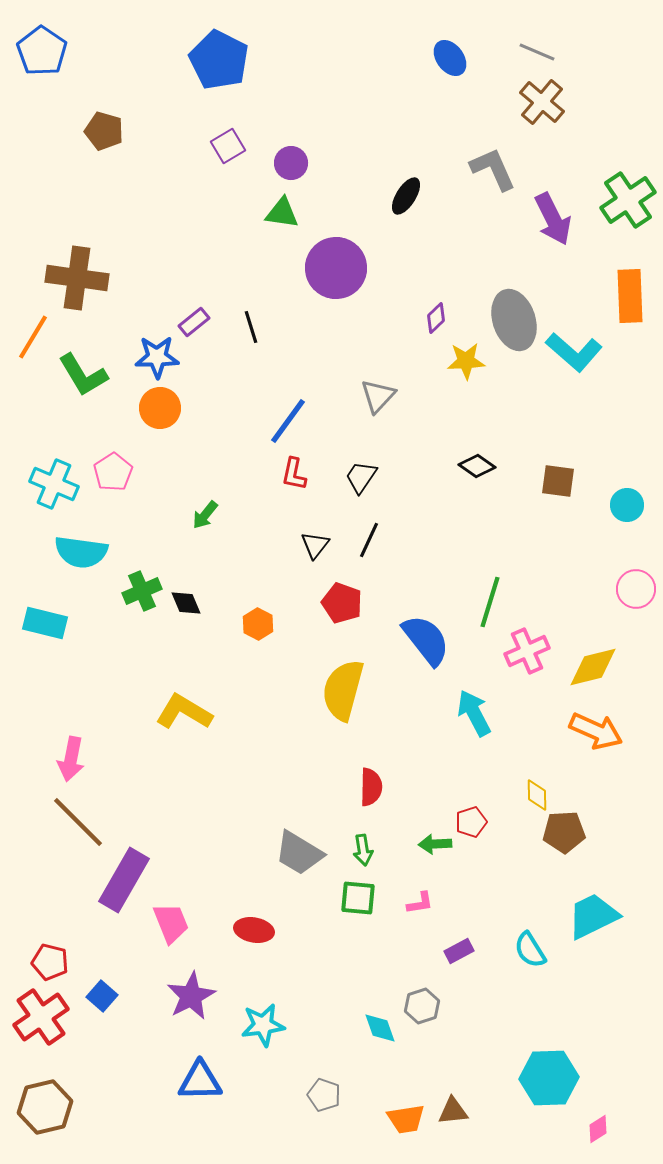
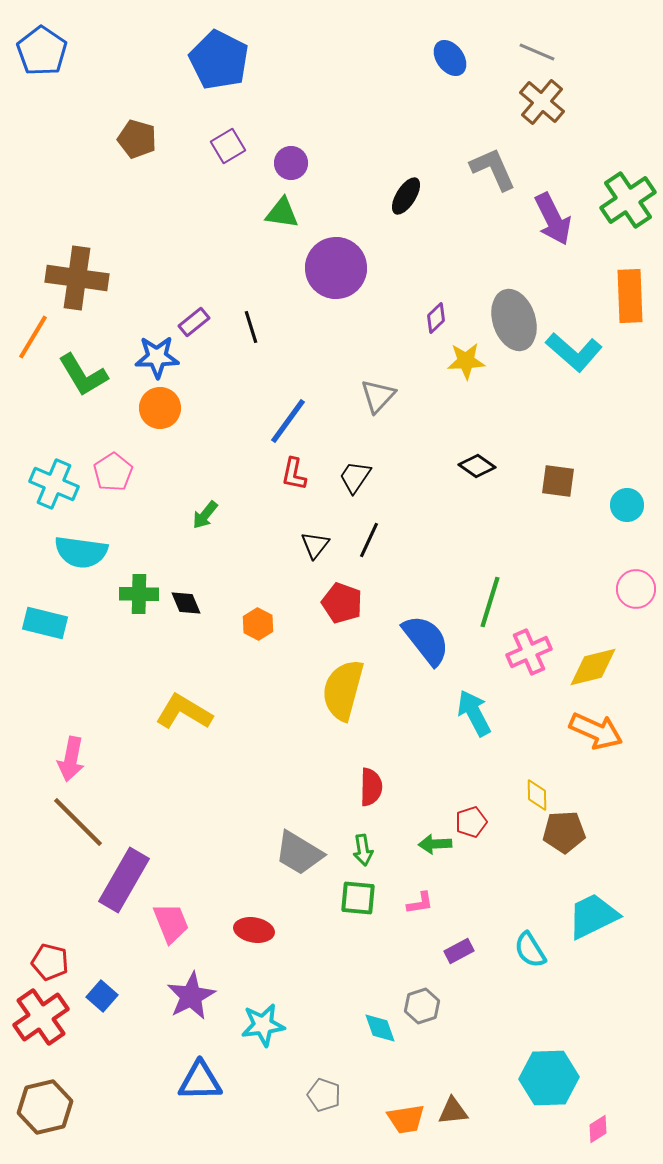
brown pentagon at (104, 131): moved 33 px right, 8 px down
black trapezoid at (361, 477): moved 6 px left
green cross at (142, 591): moved 3 px left, 3 px down; rotated 24 degrees clockwise
pink cross at (527, 651): moved 2 px right, 1 px down
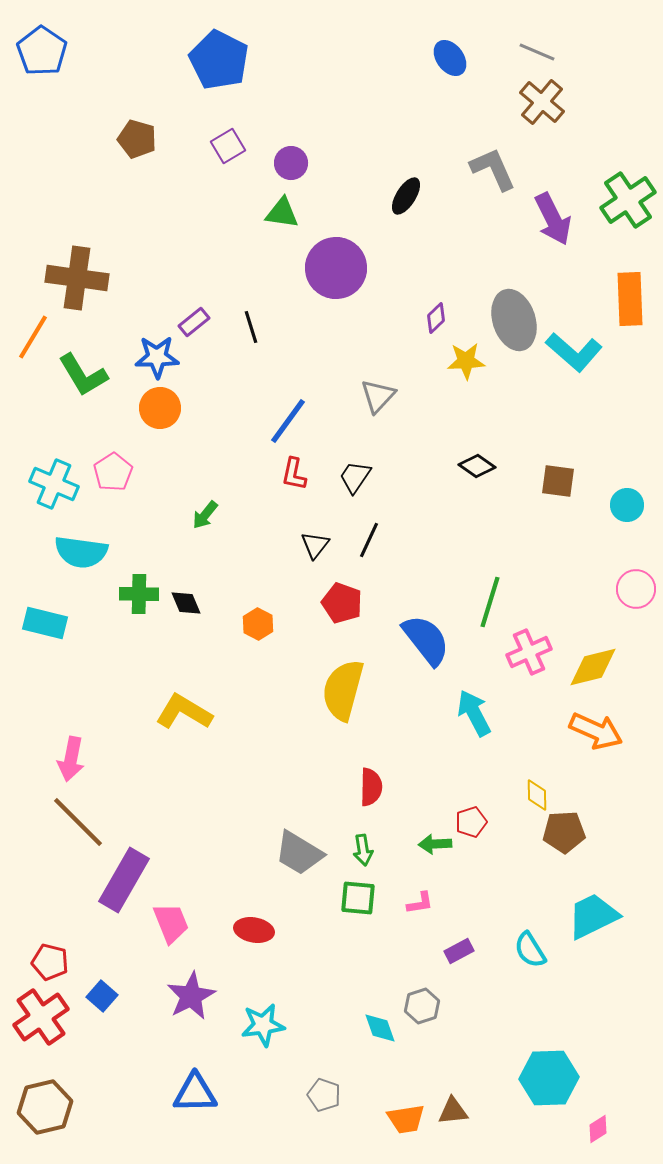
orange rectangle at (630, 296): moved 3 px down
blue triangle at (200, 1081): moved 5 px left, 12 px down
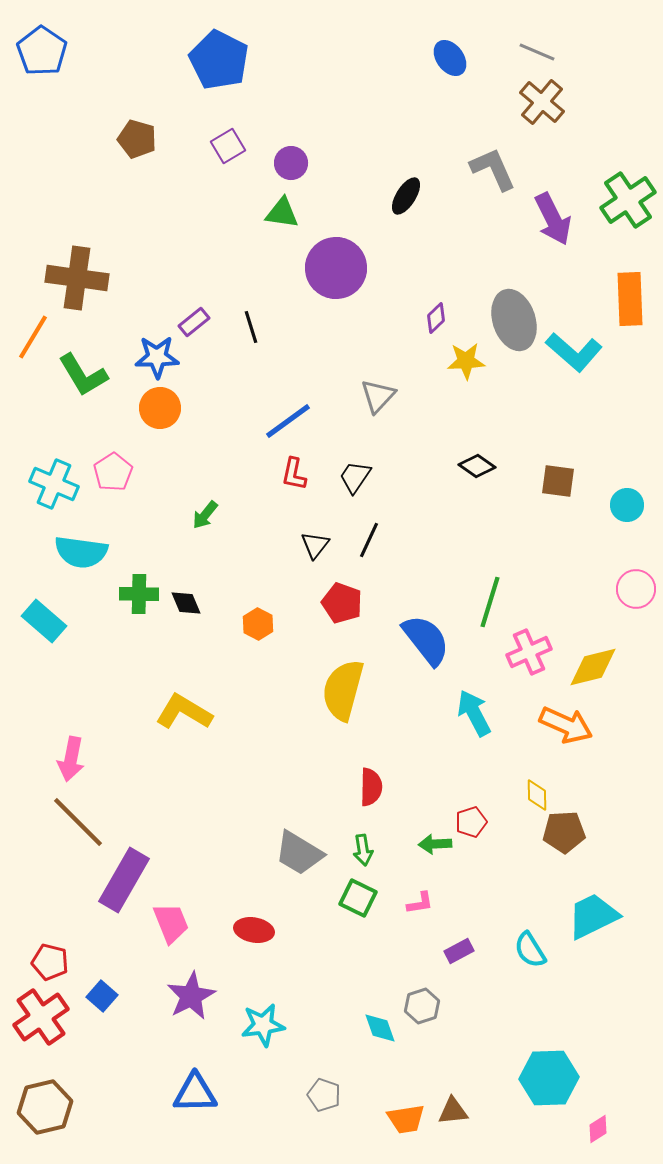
blue line at (288, 421): rotated 18 degrees clockwise
cyan rectangle at (45, 623): moved 1 px left, 2 px up; rotated 27 degrees clockwise
orange arrow at (596, 731): moved 30 px left, 6 px up
green square at (358, 898): rotated 21 degrees clockwise
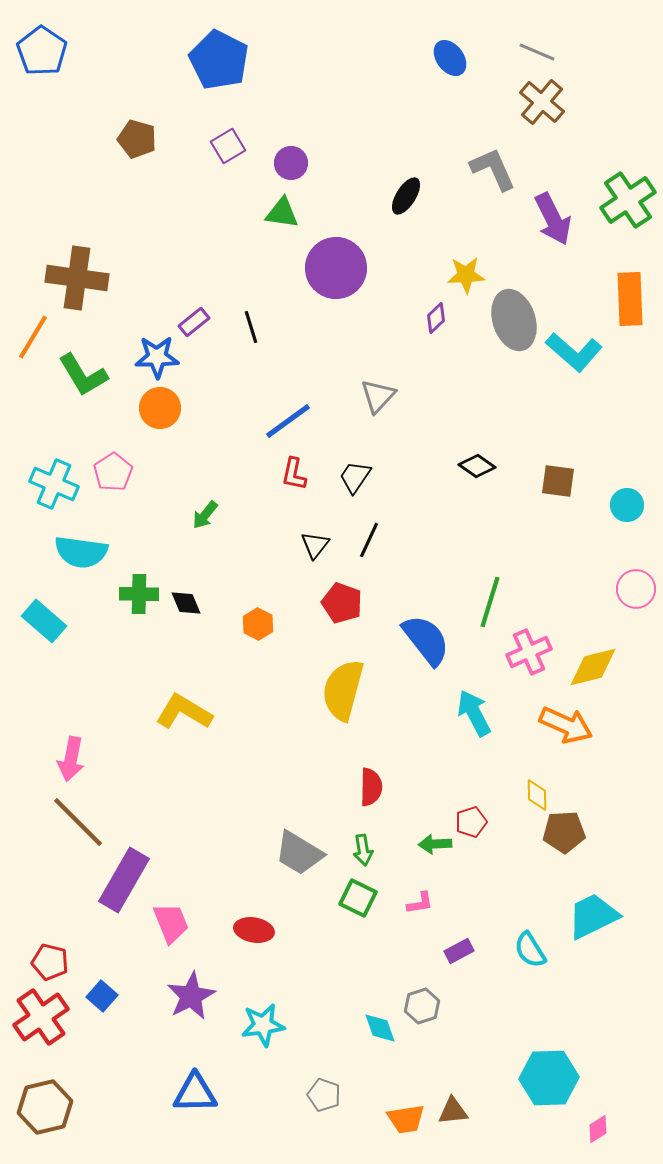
yellow star at (466, 361): moved 86 px up
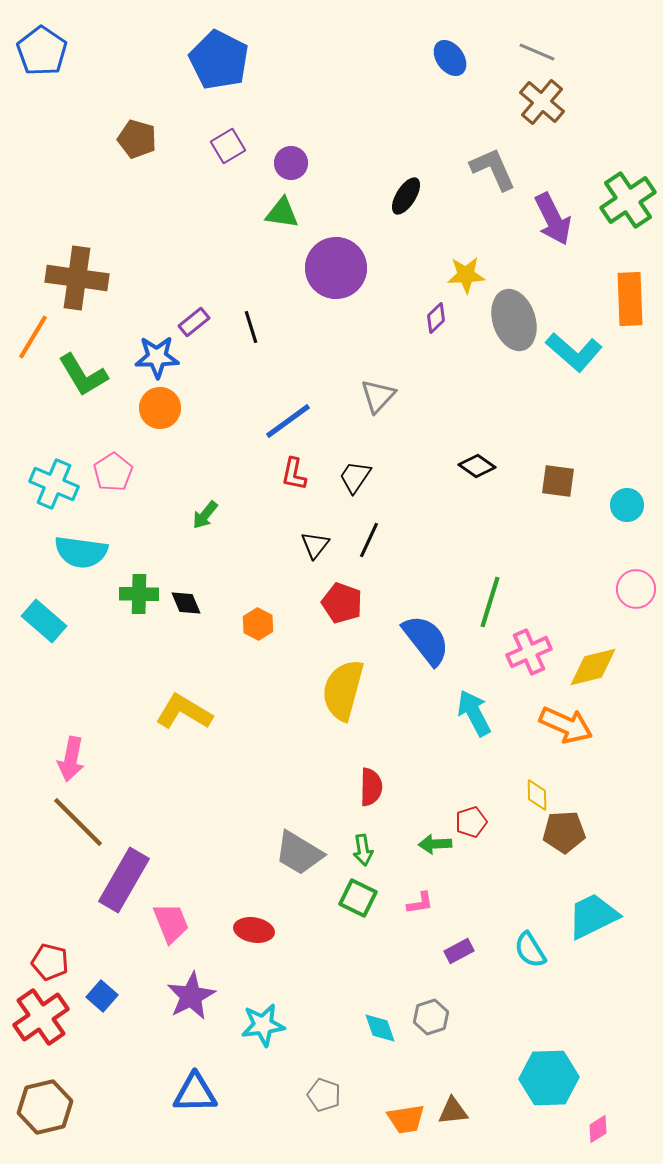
gray hexagon at (422, 1006): moved 9 px right, 11 px down
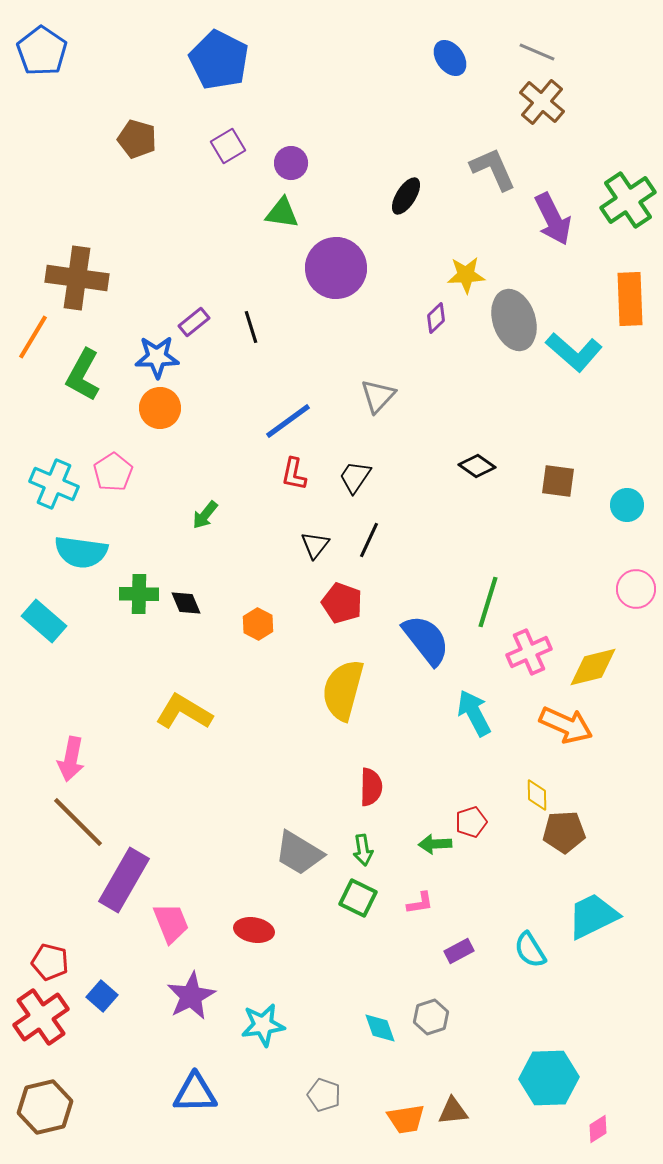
green L-shape at (83, 375): rotated 60 degrees clockwise
green line at (490, 602): moved 2 px left
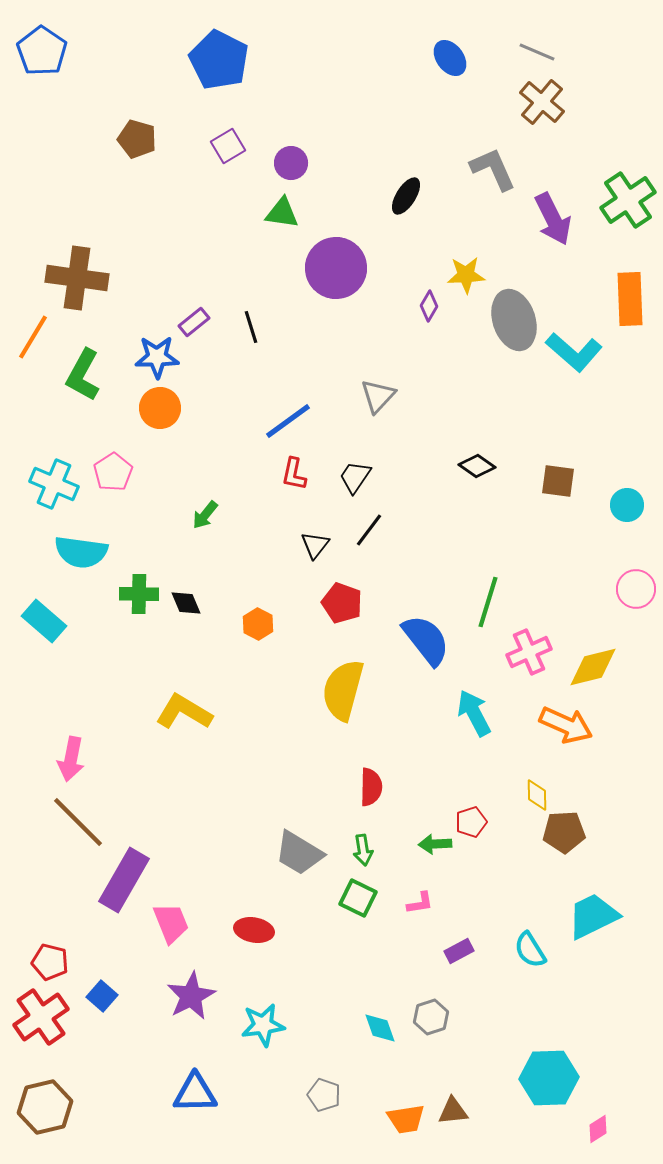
purple diamond at (436, 318): moved 7 px left, 12 px up; rotated 16 degrees counterclockwise
black line at (369, 540): moved 10 px up; rotated 12 degrees clockwise
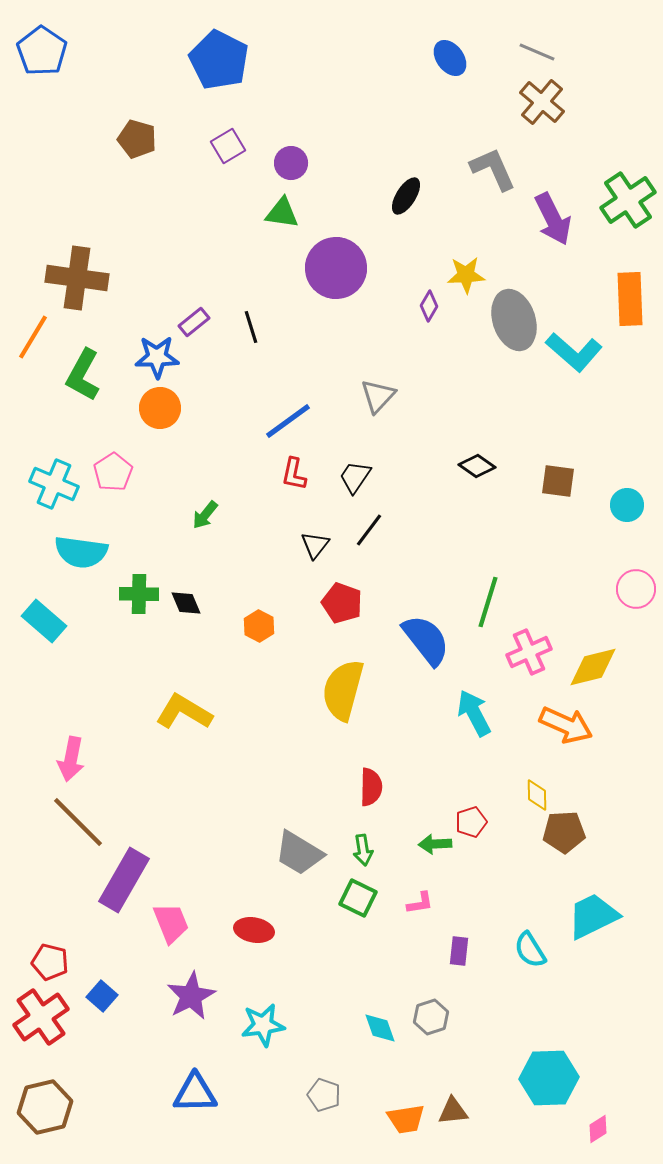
orange hexagon at (258, 624): moved 1 px right, 2 px down
purple rectangle at (459, 951): rotated 56 degrees counterclockwise
